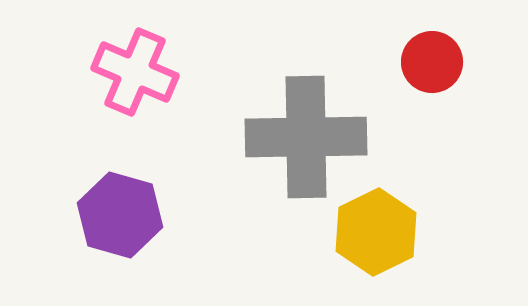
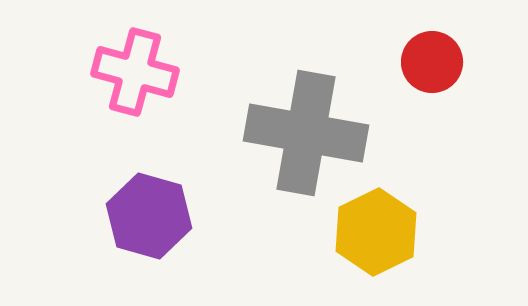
pink cross: rotated 8 degrees counterclockwise
gray cross: moved 4 px up; rotated 11 degrees clockwise
purple hexagon: moved 29 px right, 1 px down
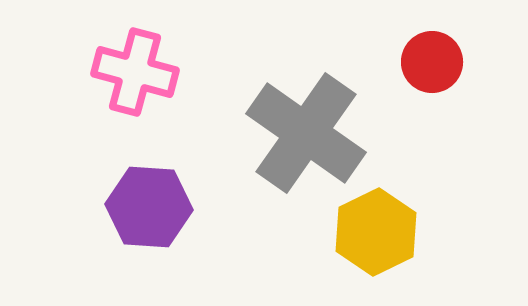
gray cross: rotated 25 degrees clockwise
purple hexagon: moved 9 px up; rotated 12 degrees counterclockwise
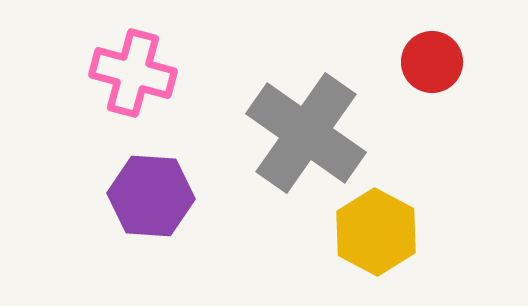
pink cross: moved 2 px left, 1 px down
purple hexagon: moved 2 px right, 11 px up
yellow hexagon: rotated 6 degrees counterclockwise
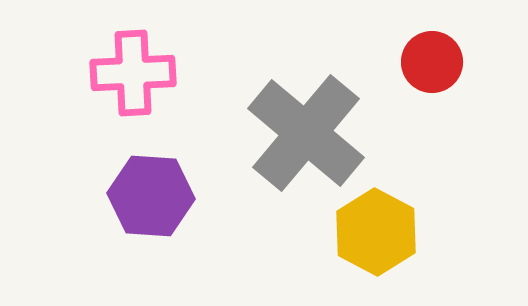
pink cross: rotated 18 degrees counterclockwise
gray cross: rotated 5 degrees clockwise
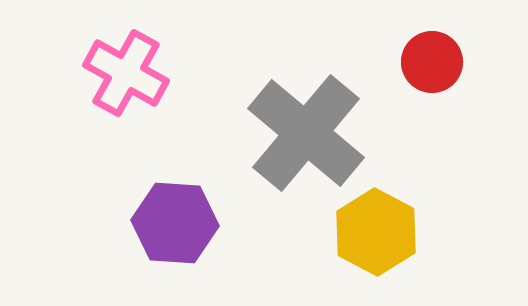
pink cross: moved 7 px left; rotated 32 degrees clockwise
purple hexagon: moved 24 px right, 27 px down
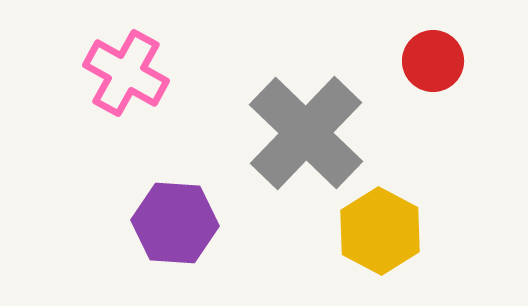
red circle: moved 1 px right, 1 px up
gray cross: rotated 4 degrees clockwise
yellow hexagon: moved 4 px right, 1 px up
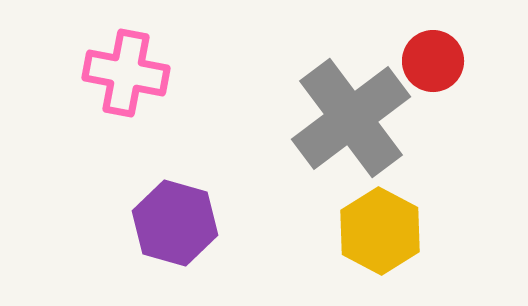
pink cross: rotated 18 degrees counterclockwise
gray cross: moved 45 px right, 15 px up; rotated 9 degrees clockwise
purple hexagon: rotated 12 degrees clockwise
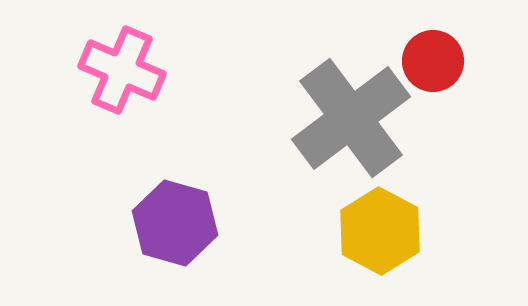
pink cross: moved 4 px left, 3 px up; rotated 12 degrees clockwise
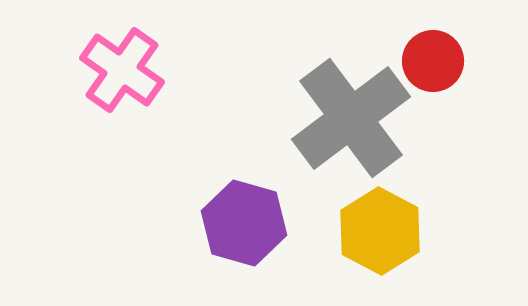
pink cross: rotated 12 degrees clockwise
purple hexagon: moved 69 px right
